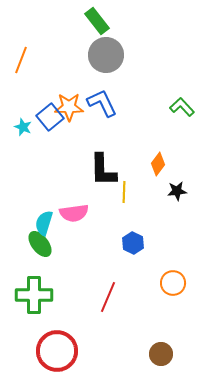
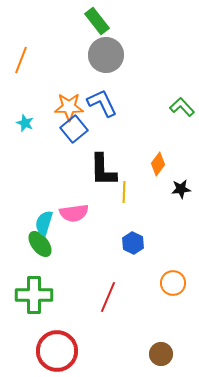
blue square: moved 24 px right, 12 px down
cyan star: moved 2 px right, 4 px up
black star: moved 4 px right, 2 px up
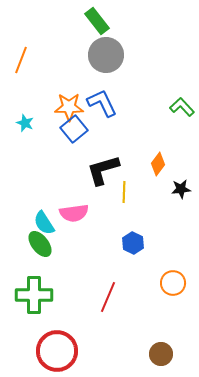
black L-shape: rotated 75 degrees clockwise
cyan semicircle: rotated 50 degrees counterclockwise
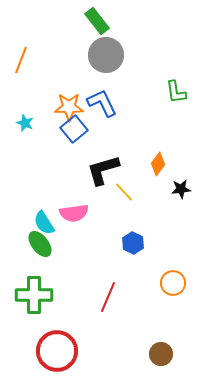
green L-shape: moved 6 px left, 15 px up; rotated 145 degrees counterclockwise
yellow line: rotated 45 degrees counterclockwise
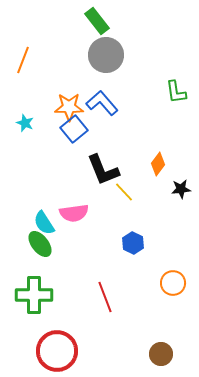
orange line: moved 2 px right
blue L-shape: rotated 16 degrees counterclockwise
black L-shape: rotated 96 degrees counterclockwise
red line: moved 3 px left; rotated 44 degrees counterclockwise
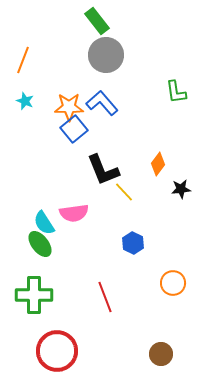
cyan star: moved 22 px up
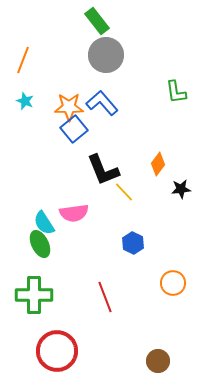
green ellipse: rotated 12 degrees clockwise
brown circle: moved 3 px left, 7 px down
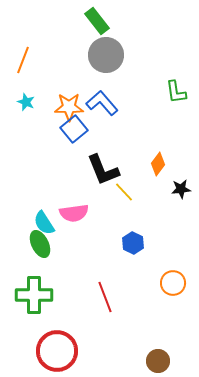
cyan star: moved 1 px right, 1 px down
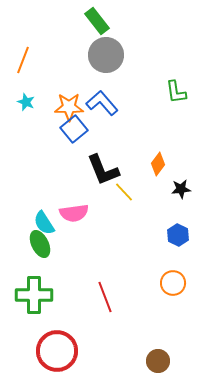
blue hexagon: moved 45 px right, 8 px up
